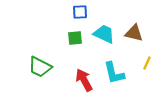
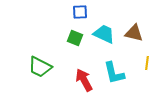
green square: rotated 28 degrees clockwise
yellow line: rotated 16 degrees counterclockwise
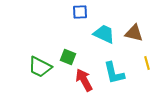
green square: moved 7 px left, 19 px down
yellow line: rotated 24 degrees counterclockwise
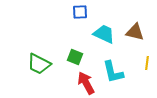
brown triangle: moved 1 px right, 1 px up
green square: moved 7 px right
yellow line: rotated 24 degrees clockwise
green trapezoid: moved 1 px left, 3 px up
cyan L-shape: moved 1 px left, 1 px up
red arrow: moved 2 px right, 3 px down
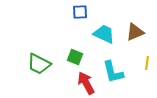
brown triangle: rotated 36 degrees counterclockwise
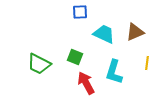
cyan L-shape: moved 1 px right; rotated 30 degrees clockwise
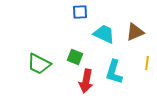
red arrow: moved 2 px up; rotated 140 degrees counterclockwise
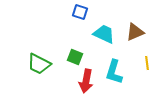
blue square: rotated 21 degrees clockwise
yellow line: rotated 16 degrees counterclockwise
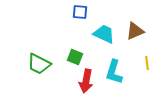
blue square: rotated 14 degrees counterclockwise
brown triangle: moved 1 px up
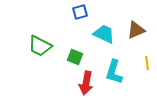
blue square: rotated 21 degrees counterclockwise
brown triangle: moved 1 px right, 1 px up
green trapezoid: moved 1 px right, 18 px up
red arrow: moved 2 px down
